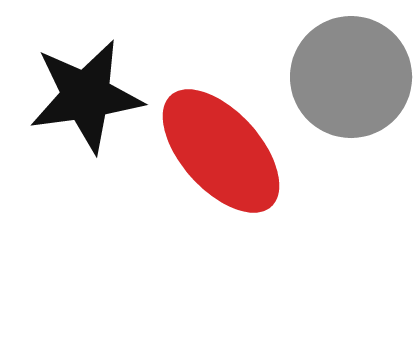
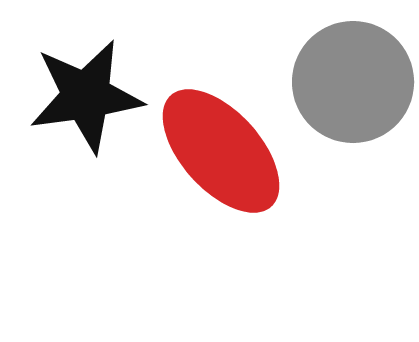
gray circle: moved 2 px right, 5 px down
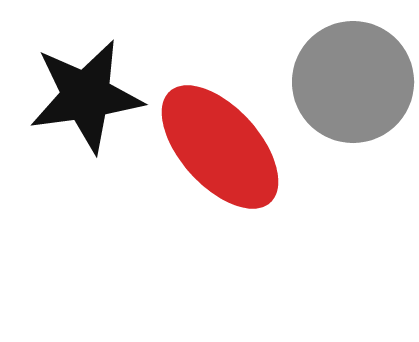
red ellipse: moved 1 px left, 4 px up
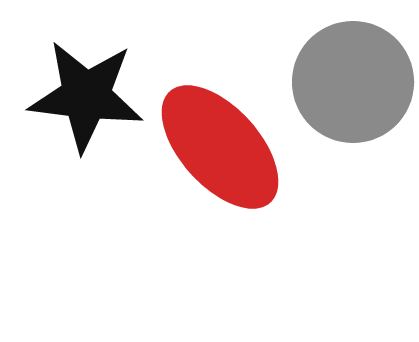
black star: rotated 15 degrees clockwise
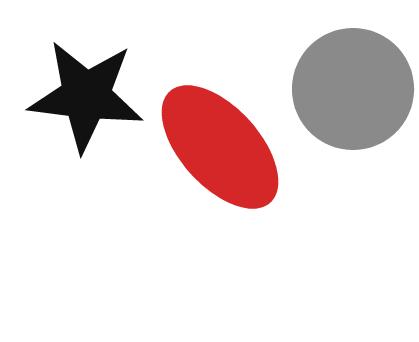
gray circle: moved 7 px down
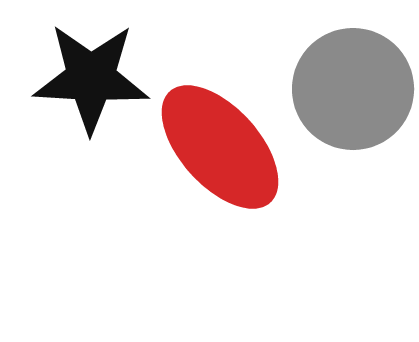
black star: moved 5 px right, 18 px up; rotated 4 degrees counterclockwise
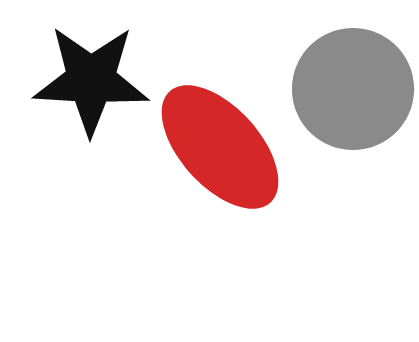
black star: moved 2 px down
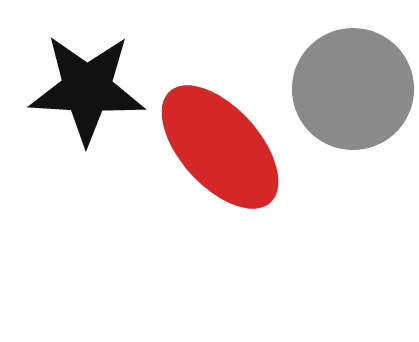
black star: moved 4 px left, 9 px down
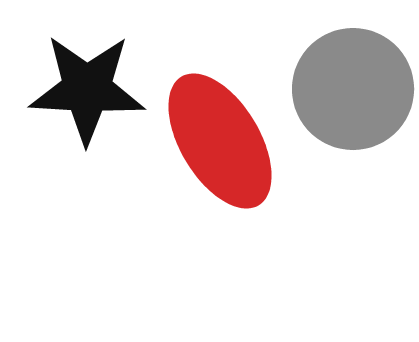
red ellipse: moved 6 px up; rotated 11 degrees clockwise
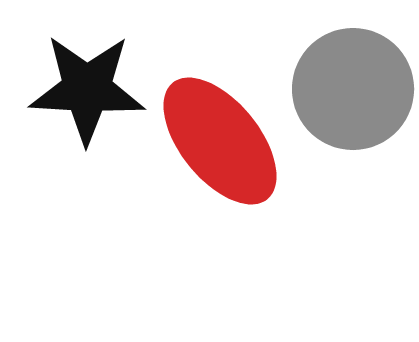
red ellipse: rotated 8 degrees counterclockwise
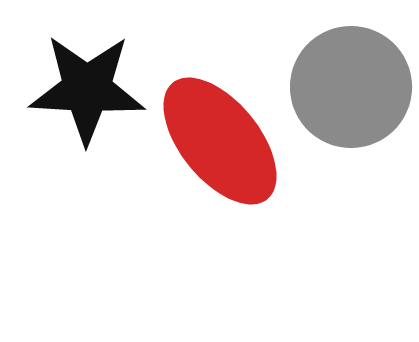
gray circle: moved 2 px left, 2 px up
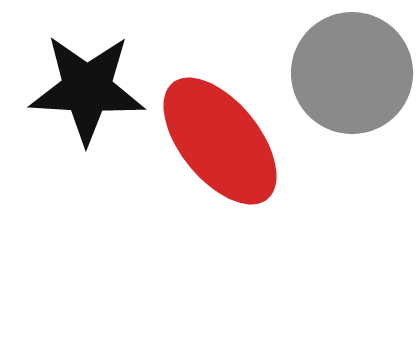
gray circle: moved 1 px right, 14 px up
